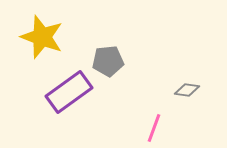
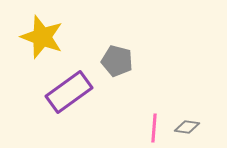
gray pentagon: moved 9 px right; rotated 20 degrees clockwise
gray diamond: moved 37 px down
pink line: rotated 16 degrees counterclockwise
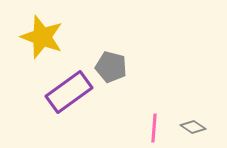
gray pentagon: moved 6 px left, 6 px down
gray diamond: moved 6 px right; rotated 25 degrees clockwise
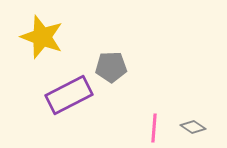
gray pentagon: rotated 16 degrees counterclockwise
purple rectangle: moved 3 px down; rotated 9 degrees clockwise
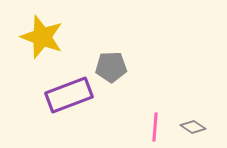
purple rectangle: rotated 6 degrees clockwise
pink line: moved 1 px right, 1 px up
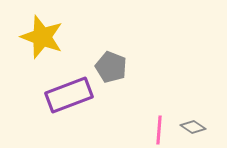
gray pentagon: rotated 24 degrees clockwise
pink line: moved 4 px right, 3 px down
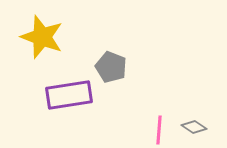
purple rectangle: rotated 12 degrees clockwise
gray diamond: moved 1 px right
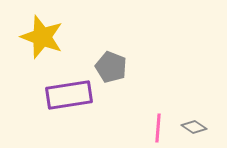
pink line: moved 1 px left, 2 px up
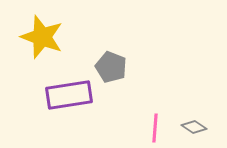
pink line: moved 3 px left
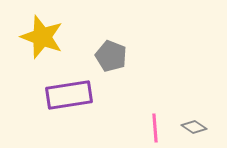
gray pentagon: moved 11 px up
pink line: rotated 8 degrees counterclockwise
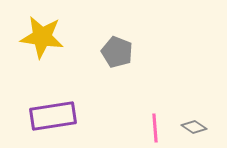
yellow star: rotated 12 degrees counterclockwise
gray pentagon: moved 6 px right, 4 px up
purple rectangle: moved 16 px left, 21 px down
